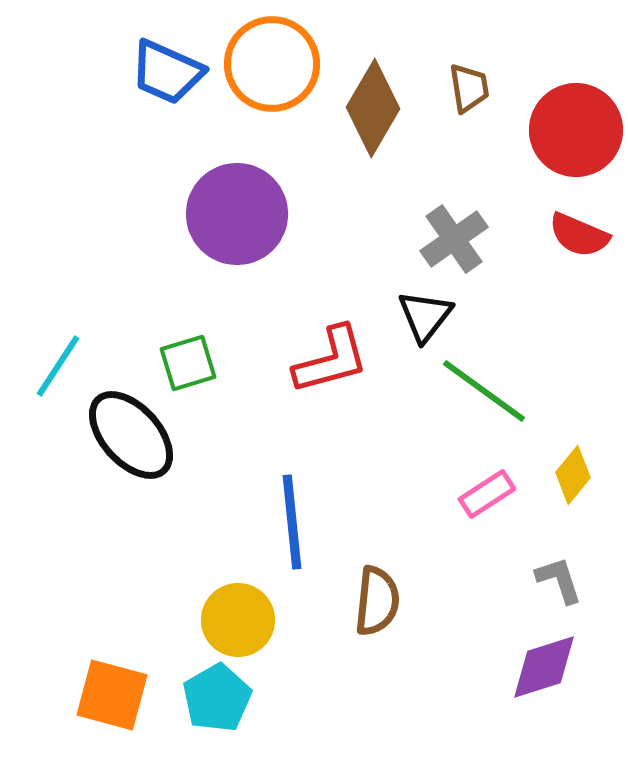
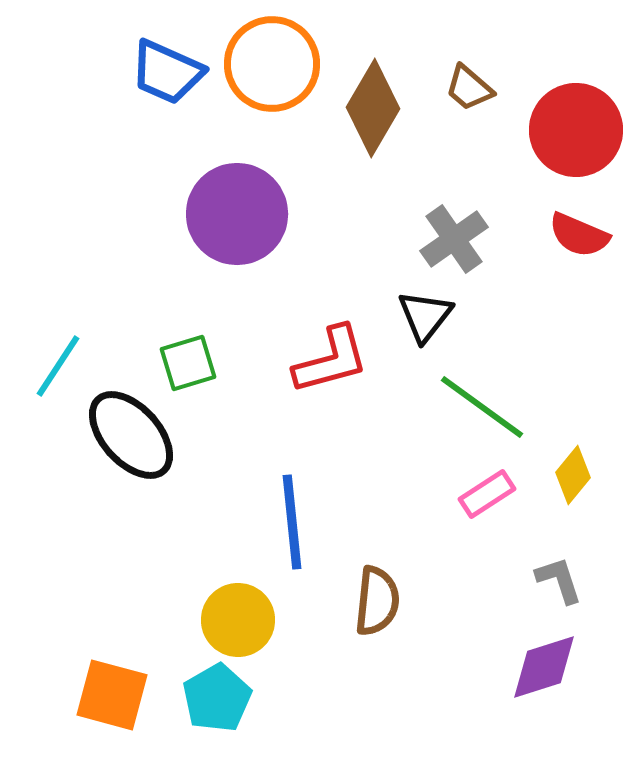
brown trapezoid: rotated 140 degrees clockwise
green line: moved 2 px left, 16 px down
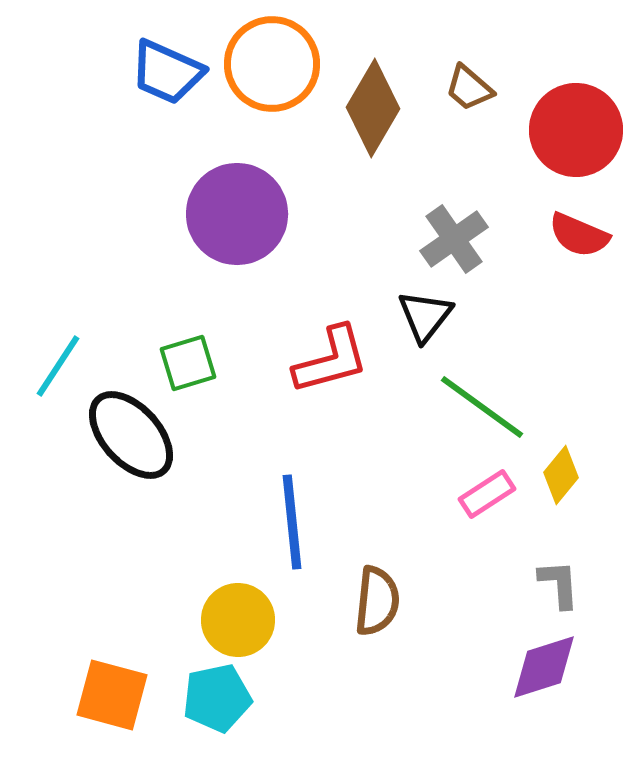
yellow diamond: moved 12 px left
gray L-shape: moved 4 px down; rotated 14 degrees clockwise
cyan pentagon: rotated 18 degrees clockwise
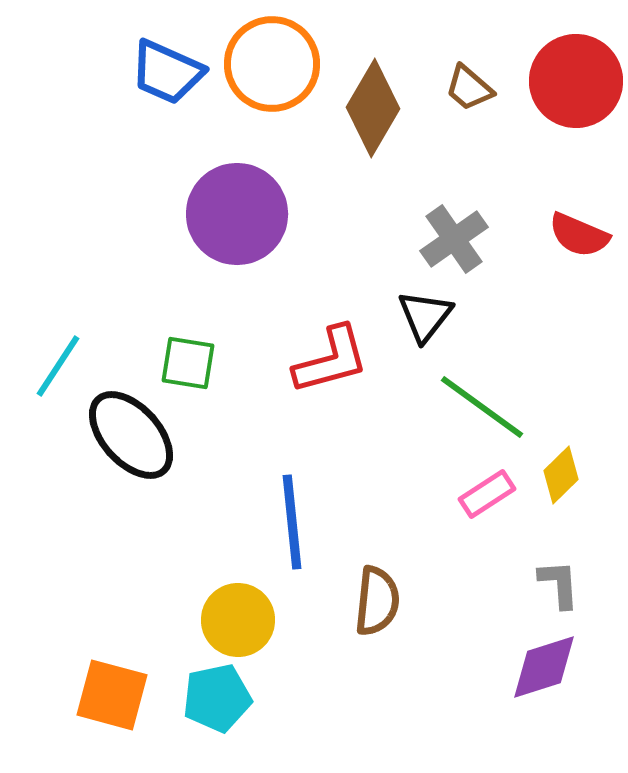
red circle: moved 49 px up
green square: rotated 26 degrees clockwise
yellow diamond: rotated 6 degrees clockwise
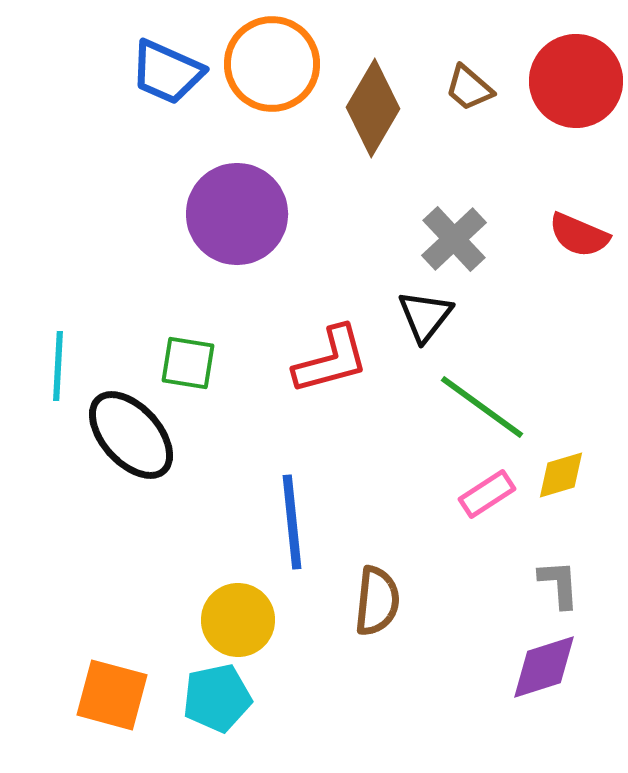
gray cross: rotated 8 degrees counterclockwise
cyan line: rotated 30 degrees counterclockwise
yellow diamond: rotated 28 degrees clockwise
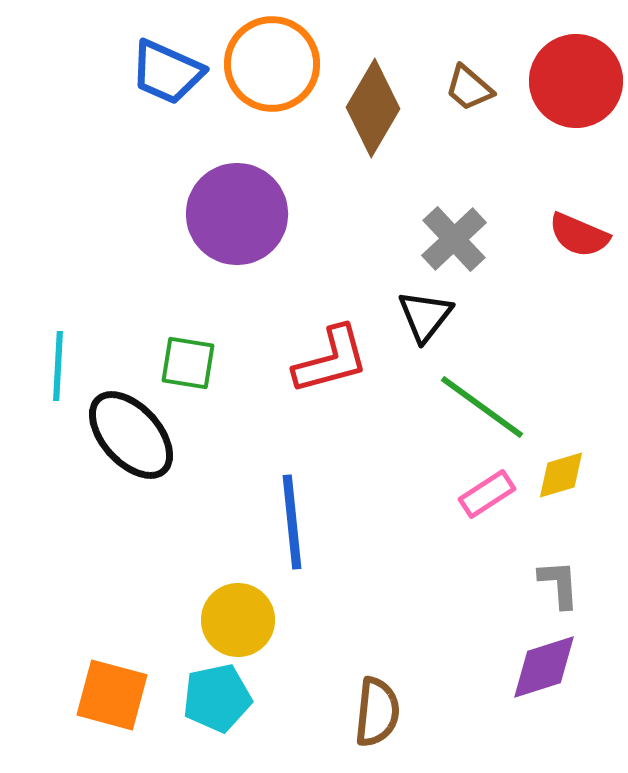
brown semicircle: moved 111 px down
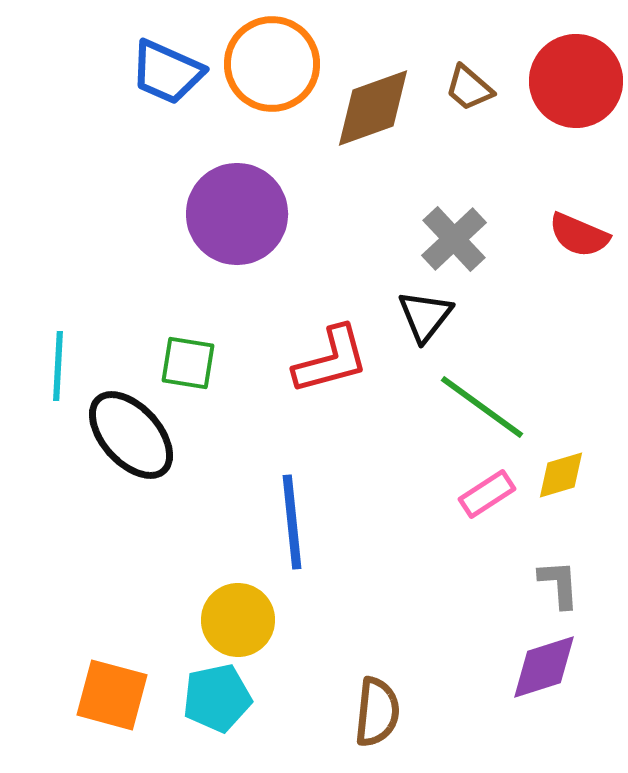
brown diamond: rotated 40 degrees clockwise
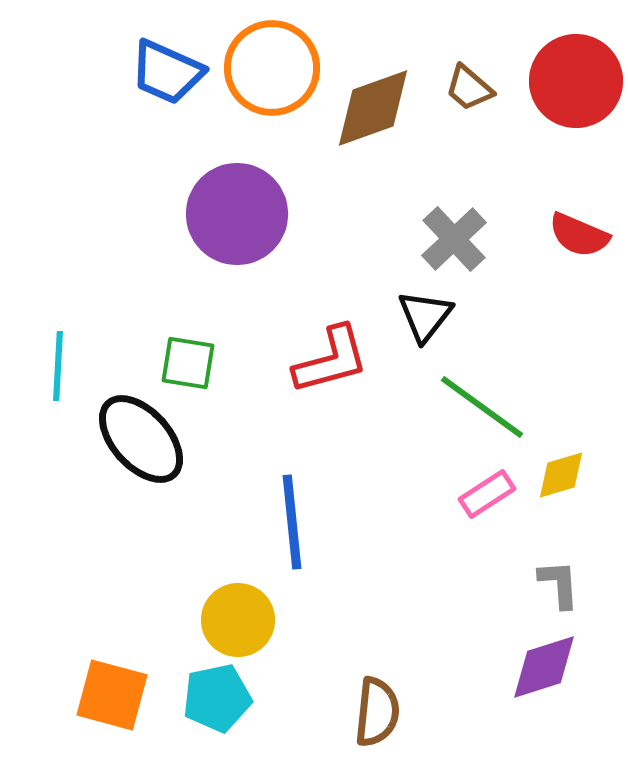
orange circle: moved 4 px down
black ellipse: moved 10 px right, 4 px down
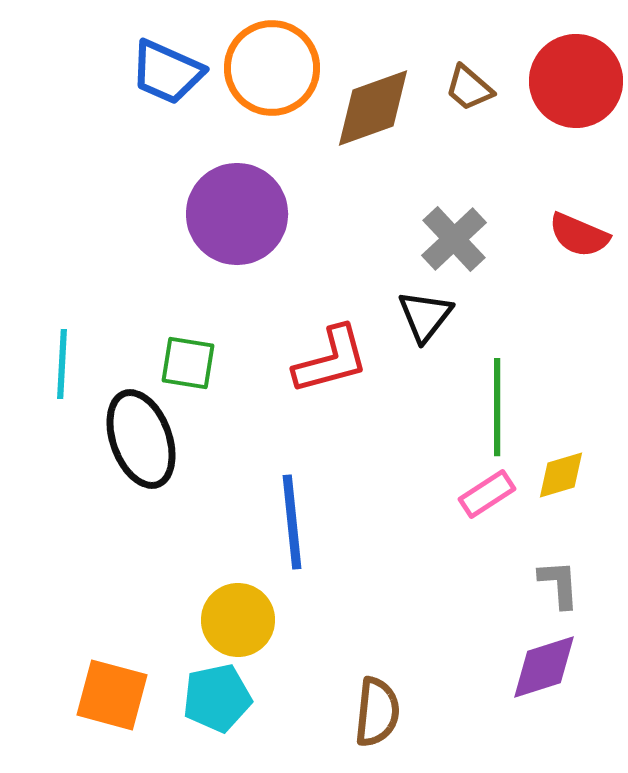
cyan line: moved 4 px right, 2 px up
green line: moved 15 px right; rotated 54 degrees clockwise
black ellipse: rotated 22 degrees clockwise
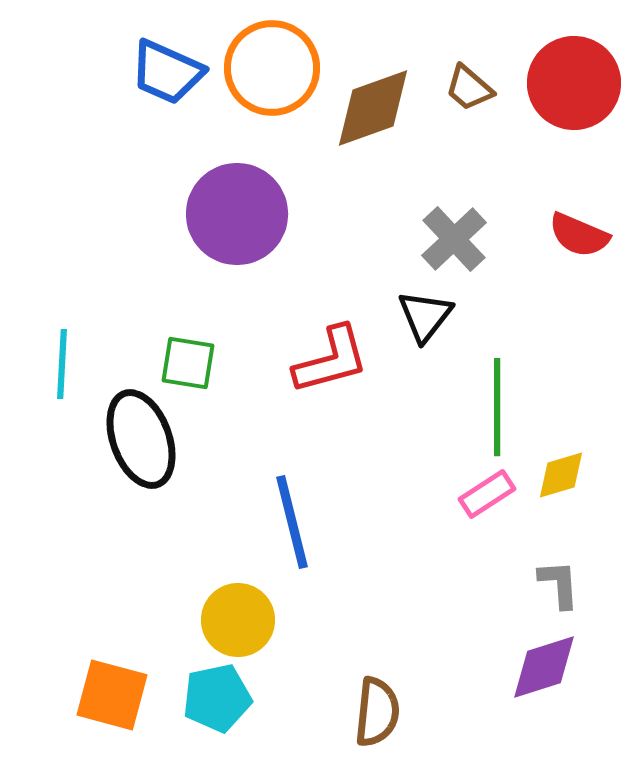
red circle: moved 2 px left, 2 px down
blue line: rotated 8 degrees counterclockwise
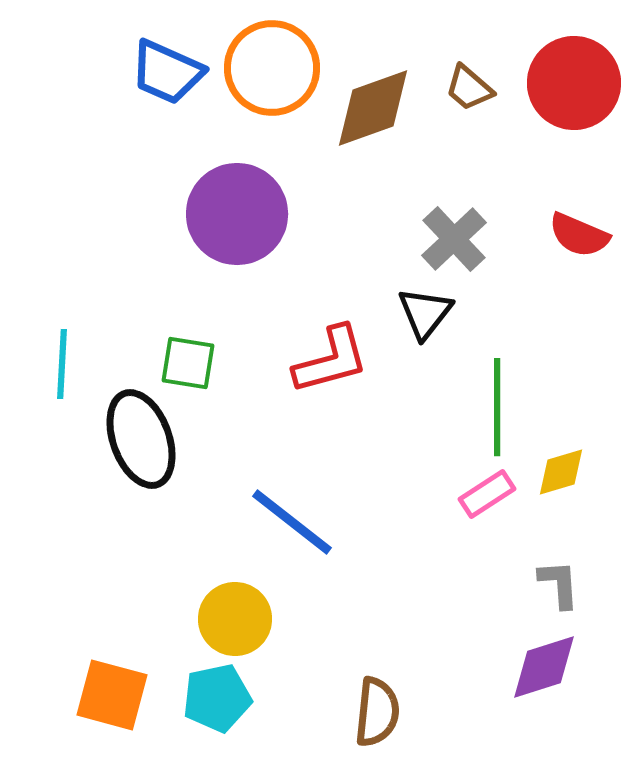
black triangle: moved 3 px up
yellow diamond: moved 3 px up
blue line: rotated 38 degrees counterclockwise
yellow circle: moved 3 px left, 1 px up
